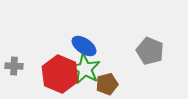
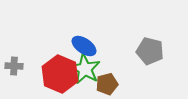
gray pentagon: rotated 8 degrees counterclockwise
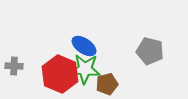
green star: rotated 24 degrees counterclockwise
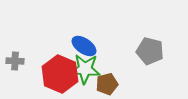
gray cross: moved 1 px right, 5 px up
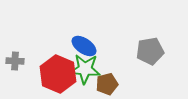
gray pentagon: rotated 24 degrees counterclockwise
red hexagon: moved 2 px left
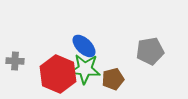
blue ellipse: rotated 10 degrees clockwise
brown pentagon: moved 6 px right, 5 px up
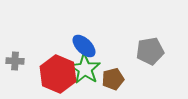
green star: rotated 28 degrees clockwise
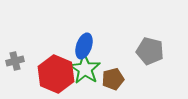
blue ellipse: rotated 65 degrees clockwise
gray pentagon: rotated 24 degrees clockwise
gray cross: rotated 18 degrees counterclockwise
red hexagon: moved 2 px left
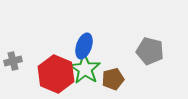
gray cross: moved 2 px left
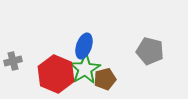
green star: rotated 8 degrees clockwise
brown pentagon: moved 8 px left
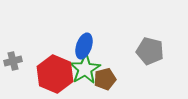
red hexagon: moved 1 px left
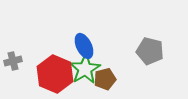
blue ellipse: rotated 45 degrees counterclockwise
